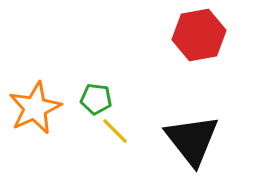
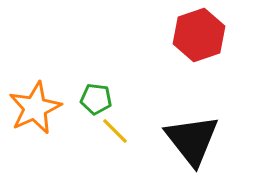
red hexagon: rotated 9 degrees counterclockwise
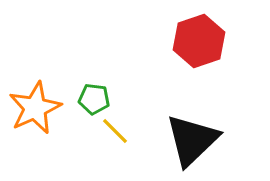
red hexagon: moved 6 px down
green pentagon: moved 2 px left
black triangle: rotated 24 degrees clockwise
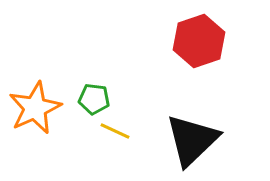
yellow line: rotated 20 degrees counterclockwise
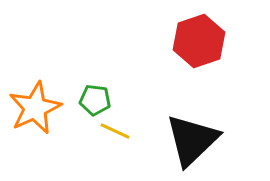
green pentagon: moved 1 px right, 1 px down
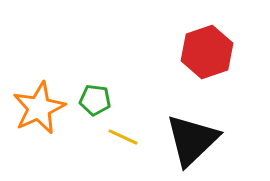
red hexagon: moved 8 px right, 11 px down
orange star: moved 4 px right
yellow line: moved 8 px right, 6 px down
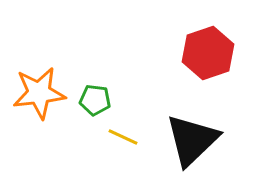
red hexagon: moved 1 px right, 1 px down
orange star: moved 15 px up; rotated 18 degrees clockwise
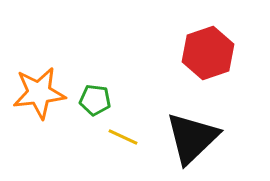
black triangle: moved 2 px up
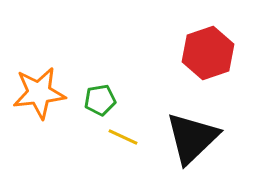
green pentagon: moved 5 px right; rotated 16 degrees counterclockwise
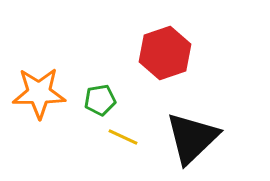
red hexagon: moved 43 px left
orange star: rotated 6 degrees clockwise
